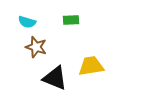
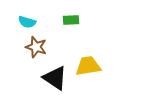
yellow trapezoid: moved 3 px left
black triangle: rotated 12 degrees clockwise
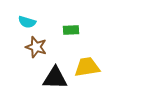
green rectangle: moved 10 px down
yellow trapezoid: moved 1 px left, 1 px down
black triangle: rotated 32 degrees counterclockwise
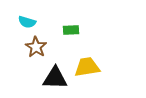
brown star: rotated 15 degrees clockwise
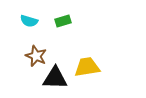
cyan semicircle: moved 2 px right, 1 px up
green rectangle: moved 8 px left, 9 px up; rotated 14 degrees counterclockwise
brown star: moved 9 px down; rotated 10 degrees counterclockwise
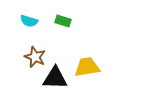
green rectangle: rotated 35 degrees clockwise
brown star: moved 1 px left, 1 px down
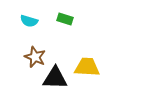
green rectangle: moved 2 px right, 2 px up
yellow trapezoid: rotated 12 degrees clockwise
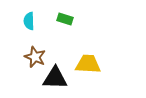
cyan semicircle: rotated 72 degrees clockwise
yellow trapezoid: moved 1 px right, 3 px up
